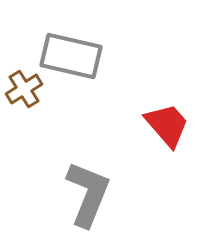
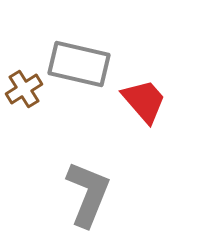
gray rectangle: moved 8 px right, 8 px down
red trapezoid: moved 23 px left, 24 px up
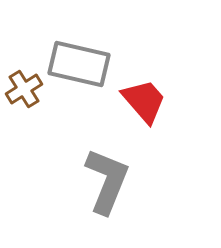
gray L-shape: moved 19 px right, 13 px up
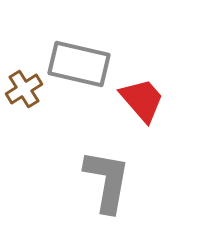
red trapezoid: moved 2 px left, 1 px up
gray L-shape: rotated 12 degrees counterclockwise
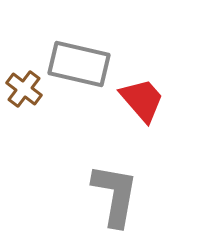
brown cross: rotated 21 degrees counterclockwise
gray L-shape: moved 8 px right, 14 px down
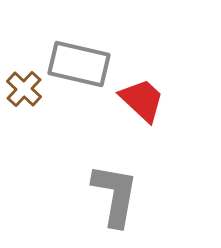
brown cross: rotated 6 degrees clockwise
red trapezoid: rotated 6 degrees counterclockwise
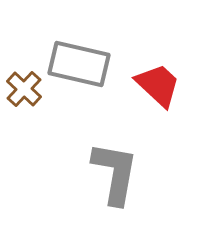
red trapezoid: moved 16 px right, 15 px up
gray L-shape: moved 22 px up
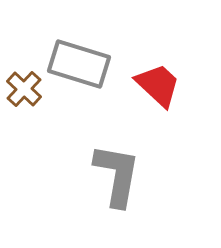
gray rectangle: rotated 4 degrees clockwise
gray L-shape: moved 2 px right, 2 px down
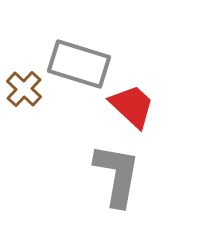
red trapezoid: moved 26 px left, 21 px down
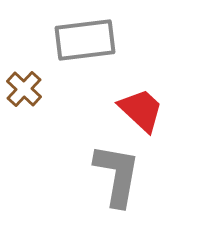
gray rectangle: moved 6 px right, 24 px up; rotated 24 degrees counterclockwise
red trapezoid: moved 9 px right, 4 px down
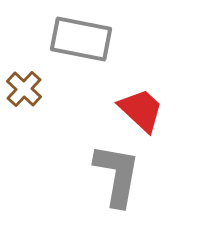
gray rectangle: moved 4 px left, 1 px up; rotated 18 degrees clockwise
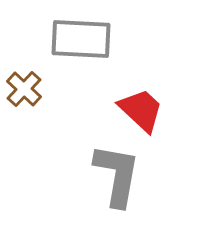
gray rectangle: rotated 8 degrees counterclockwise
